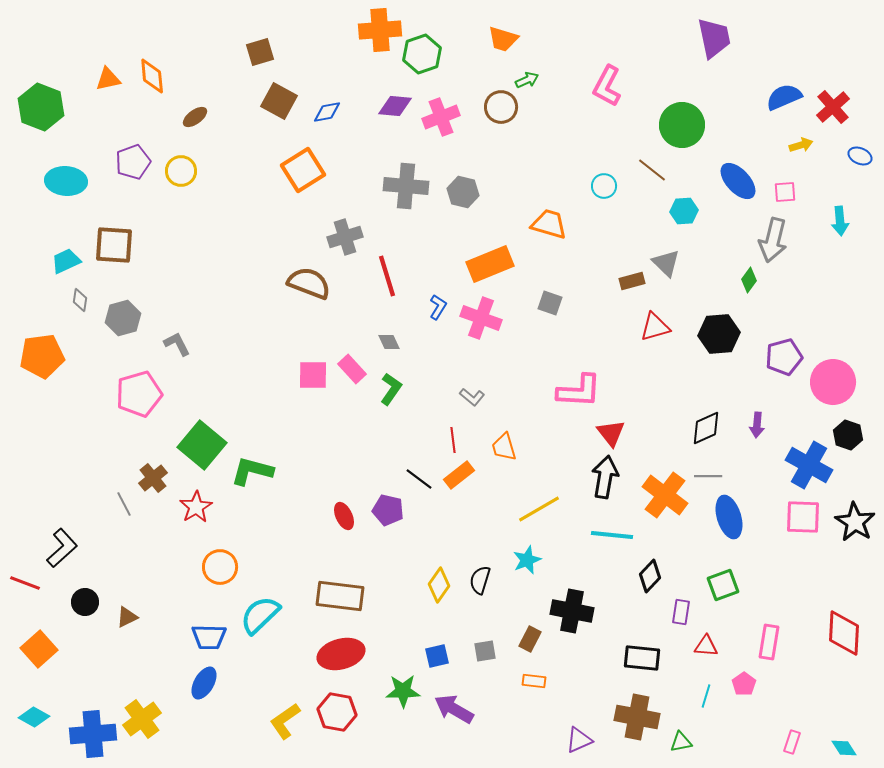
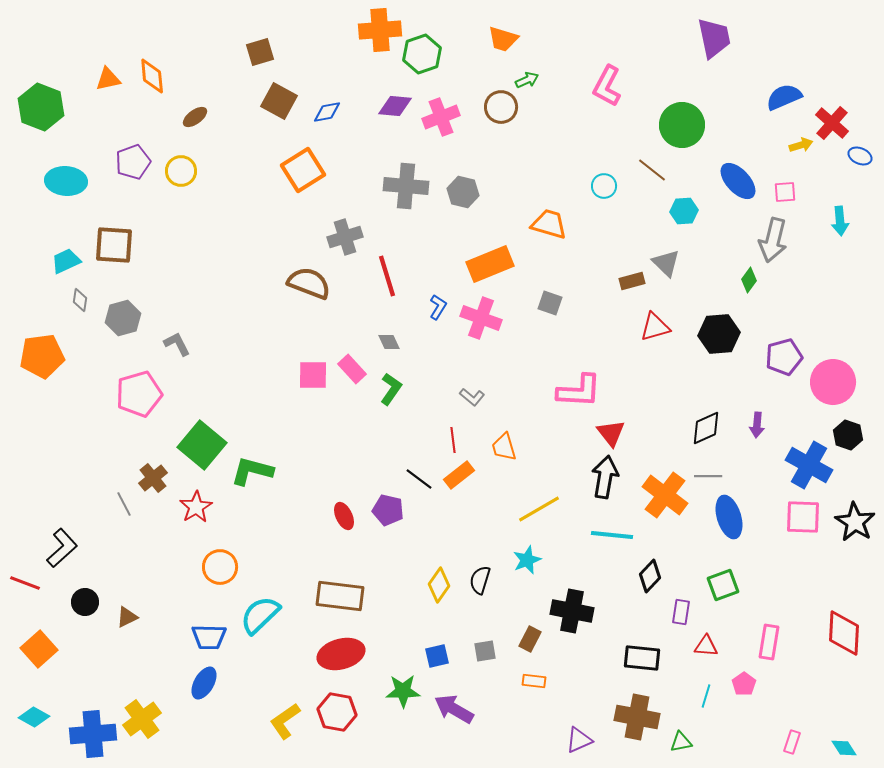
red cross at (833, 107): moved 1 px left, 16 px down; rotated 8 degrees counterclockwise
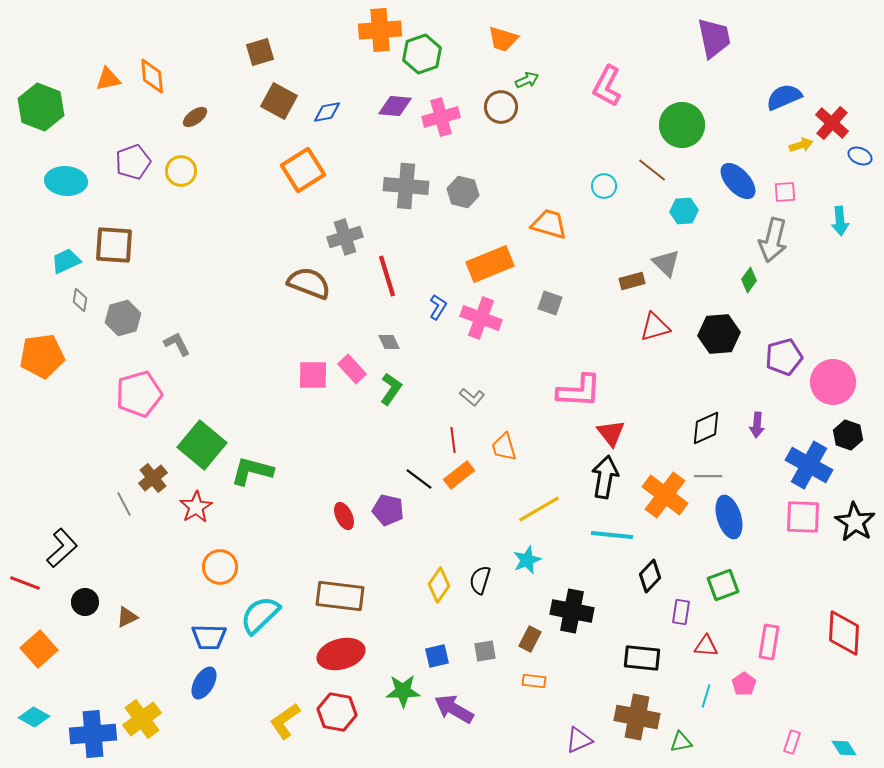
pink cross at (441, 117): rotated 6 degrees clockwise
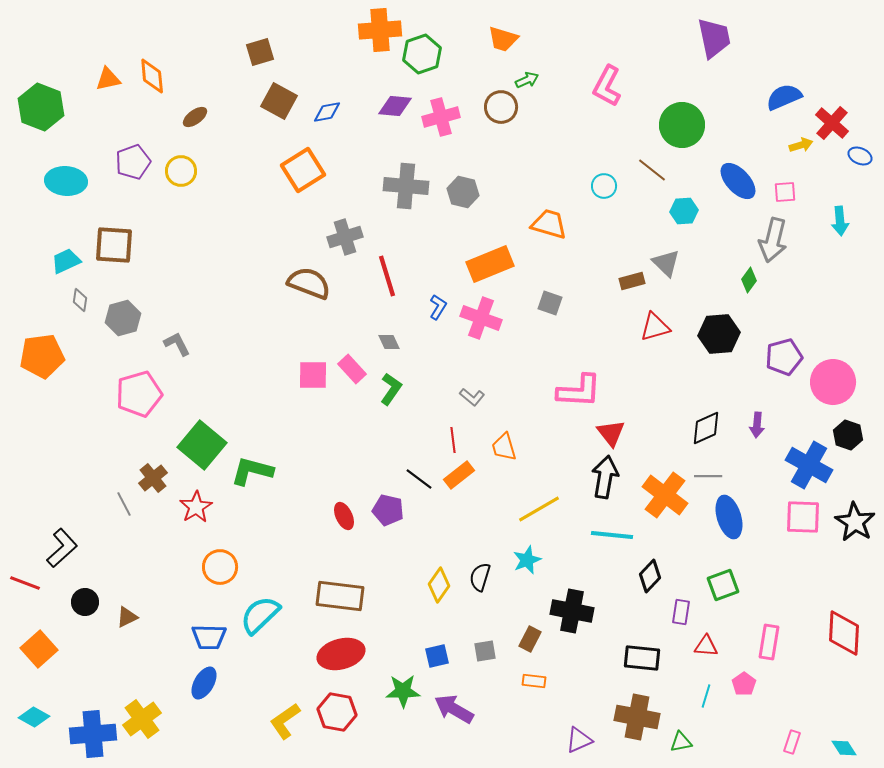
black semicircle at (480, 580): moved 3 px up
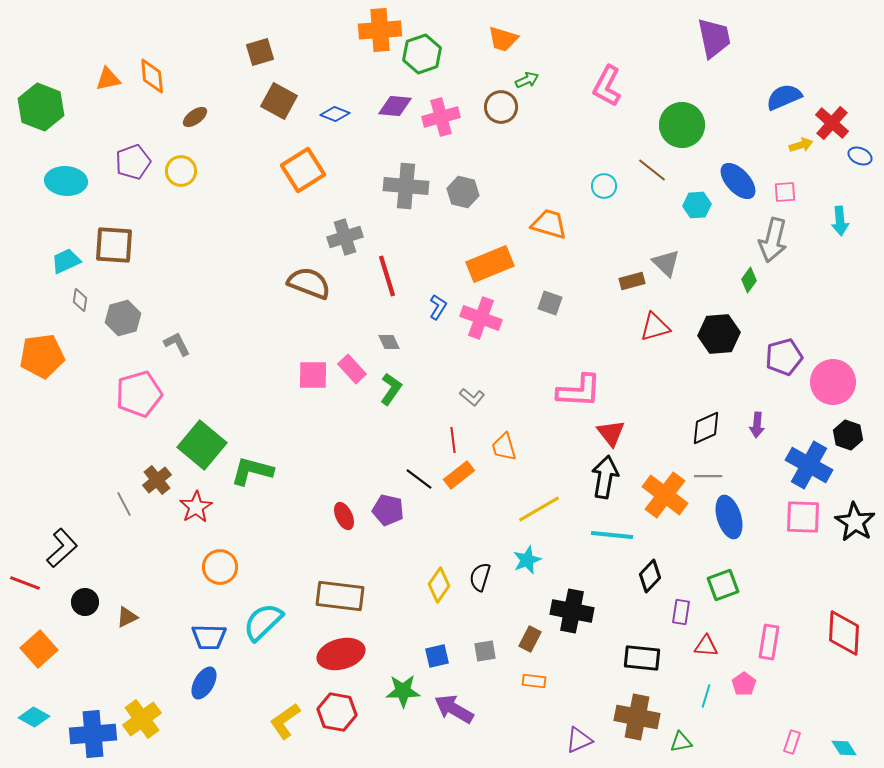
blue diamond at (327, 112): moved 8 px right, 2 px down; rotated 32 degrees clockwise
cyan hexagon at (684, 211): moved 13 px right, 6 px up
brown cross at (153, 478): moved 4 px right, 2 px down
cyan semicircle at (260, 615): moved 3 px right, 7 px down
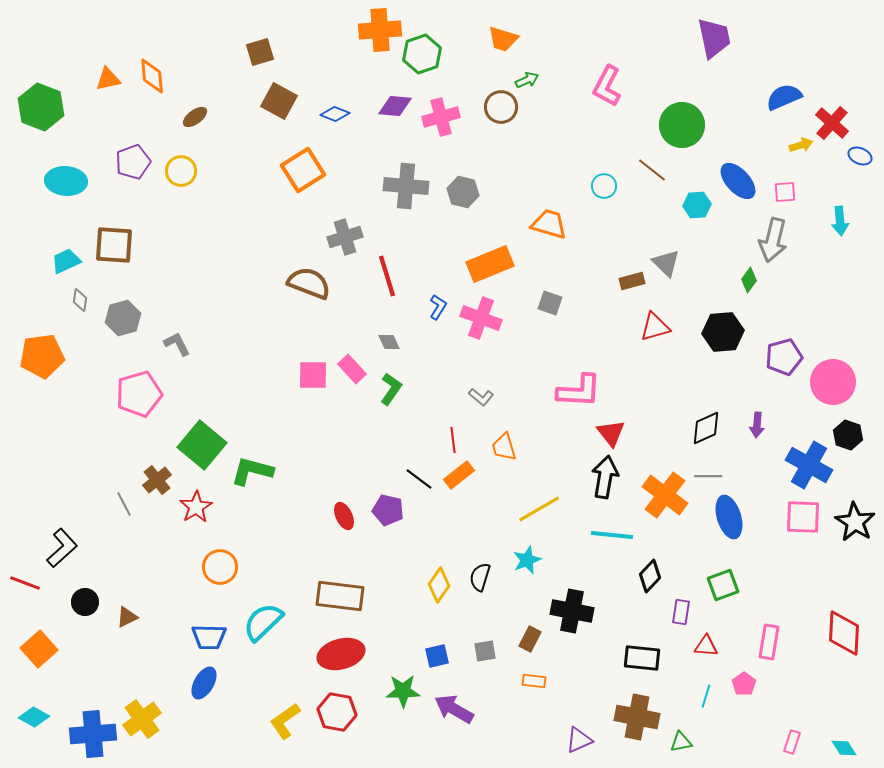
black hexagon at (719, 334): moved 4 px right, 2 px up
gray L-shape at (472, 397): moved 9 px right
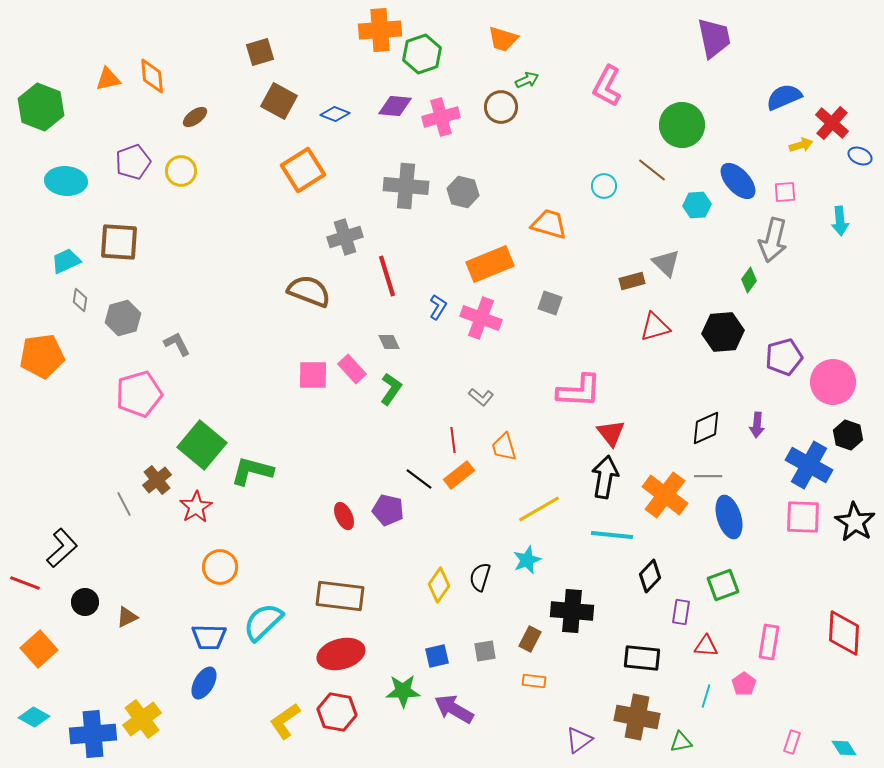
brown square at (114, 245): moved 5 px right, 3 px up
brown semicircle at (309, 283): moved 8 px down
black cross at (572, 611): rotated 6 degrees counterclockwise
purple triangle at (579, 740): rotated 12 degrees counterclockwise
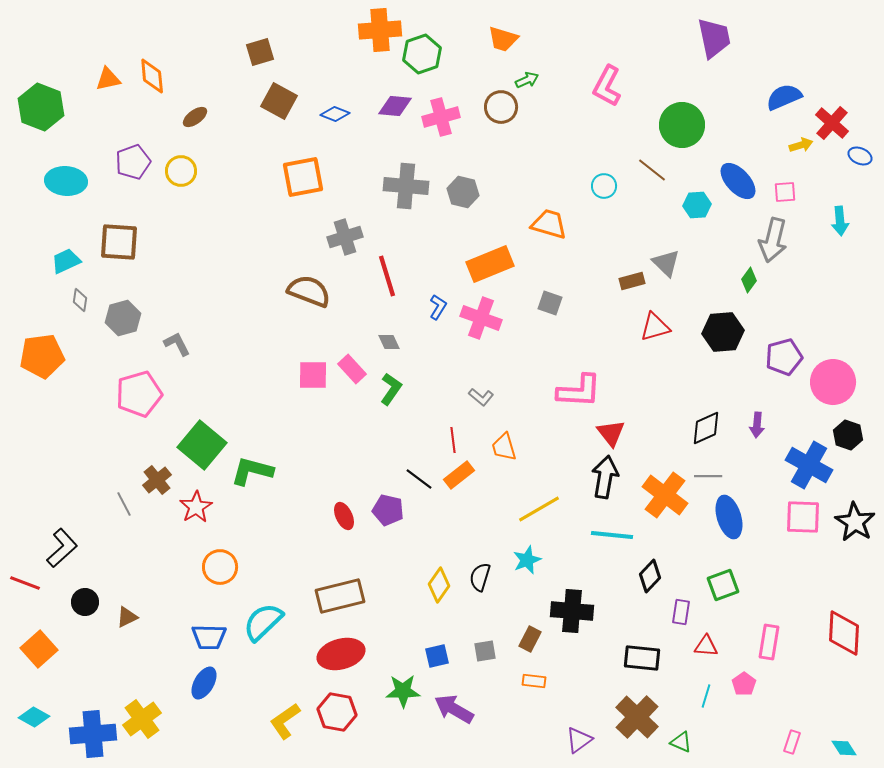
orange square at (303, 170): moved 7 px down; rotated 21 degrees clockwise
brown rectangle at (340, 596): rotated 21 degrees counterclockwise
brown cross at (637, 717): rotated 33 degrees clockwise
green triangle at (681, 742): rotated 35 degrees clockwise
